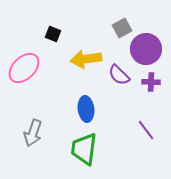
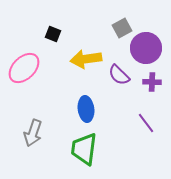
purple circle: moved 1 px up
purple cross: moved 1 px right
purple line: moved 7 px up
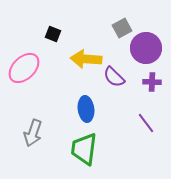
yellow arrow: rotated 12 degrees clockwise
purple semicircle: moved 5 px left, 2 px down
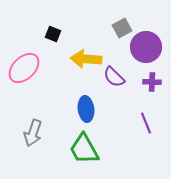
purple circle: moved 1 px up
purple line: rotated 15 degrees clockwise
green trapezoid: rotated 36 degrees counterclockwise
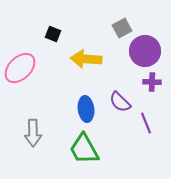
purple circle: moved 1 px left, 4 px down
pink ellipse: moved 4 px left
purple semicircle: moved 6 px right, 25 px down
gray arrow: rotated 20 degrees counterclockwise
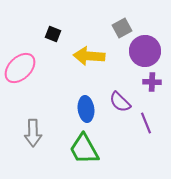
yellow arrow: moved 3 px right, 3 px up
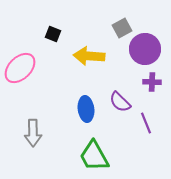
purple circle: moved 2 px up
green trapezoid: moved 10 px right, 7 px down
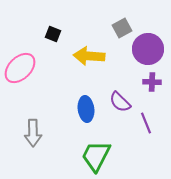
purple circle: moved 3 px right
green trapezoid: moved 2 px right; rotated 56 degrees clockwise
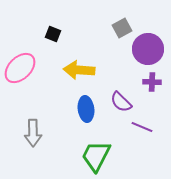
yellow arrow: moved 10 px left, 14 px down
purple semicircle: moved 1 px right
purple line: moved 4 px left, 4 px down; rotated 45 degrees counterclockwise
